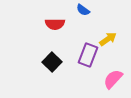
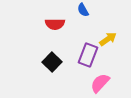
blue semicircle: rotated 24 degrees clockwise
pink semicircle: moved 13 px left, 4 px down
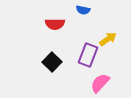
blue semicircle: rotated 48 degrees counterclockwise
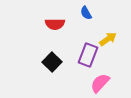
blue semicircle: moved 3 px right, 3 px down; rotated 48 degrees clockwise
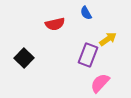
red semicircle: rotated 12 degrees counterclockwise
black square: moved 28 px left, 4 px up
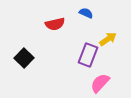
blue semicircle: rotated 144 degrees clockwise
